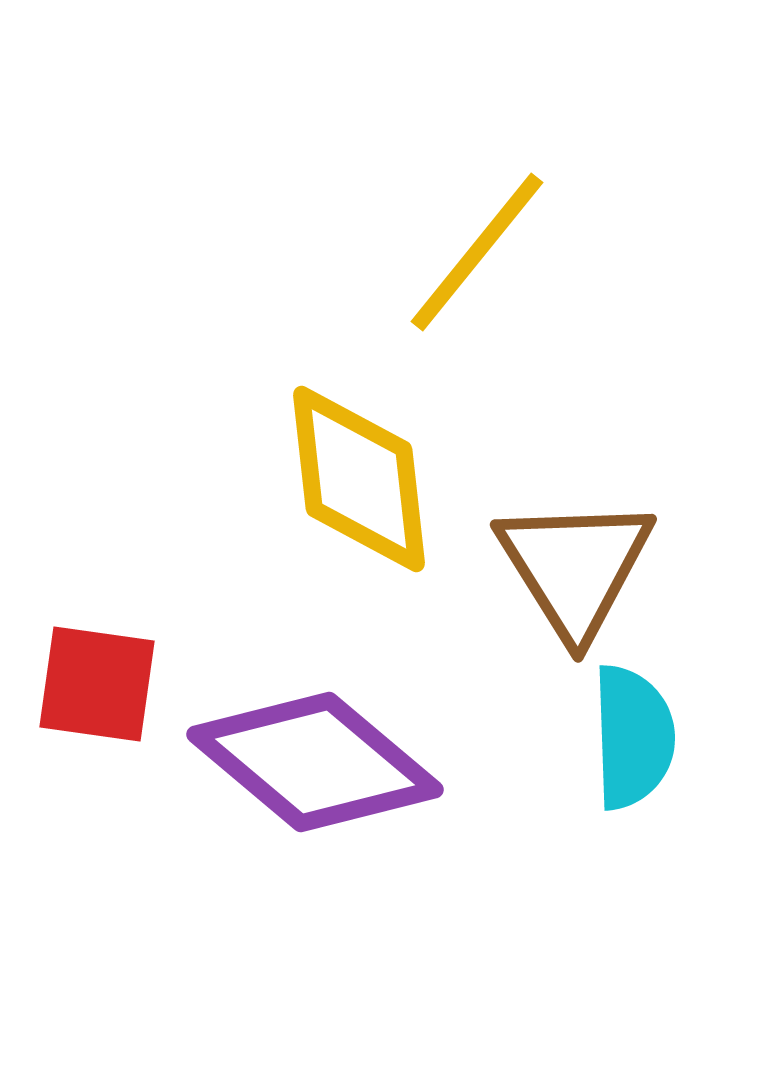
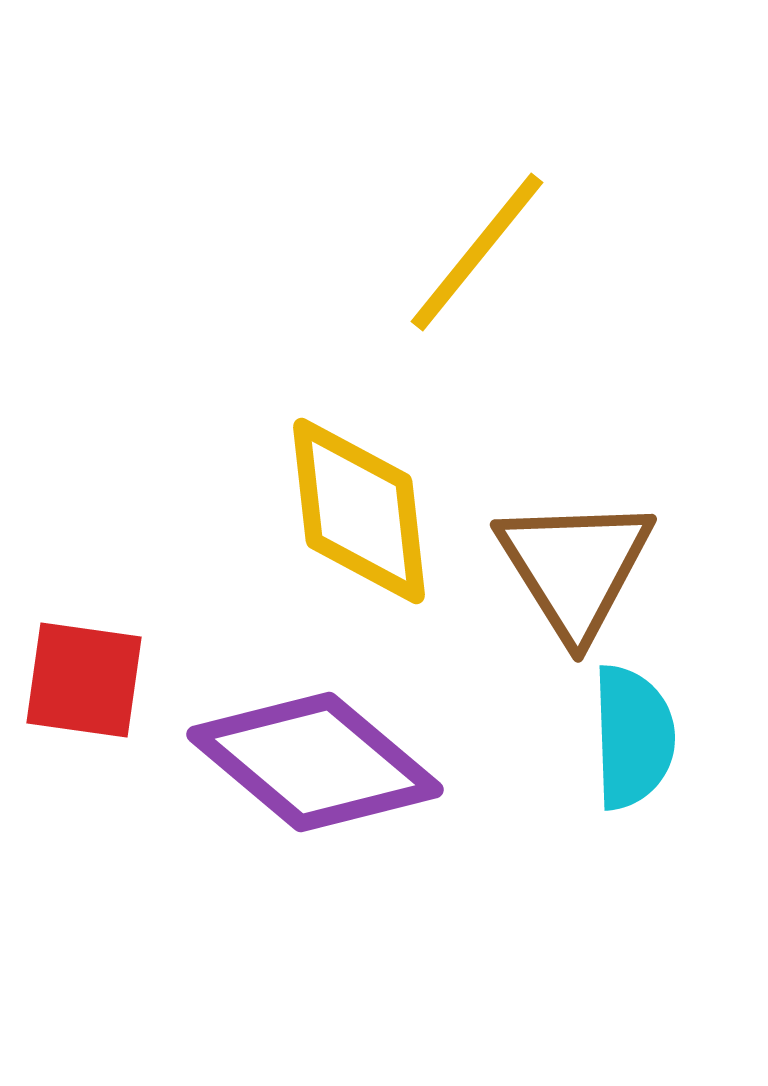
yellow diamond: moved 32 px down
red square: moved 13 px left, 4 px up
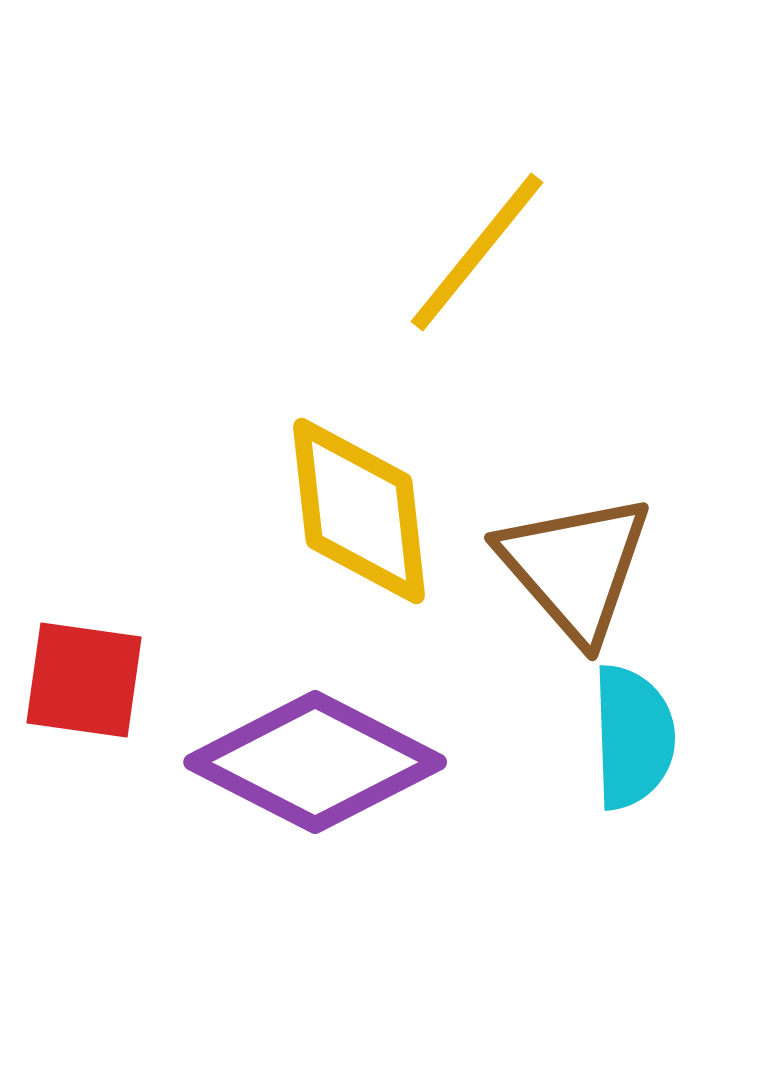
brown triangle: rotated 9 degrees counterclockwise
purple diamond: rotated 13 degrees counterclockwise
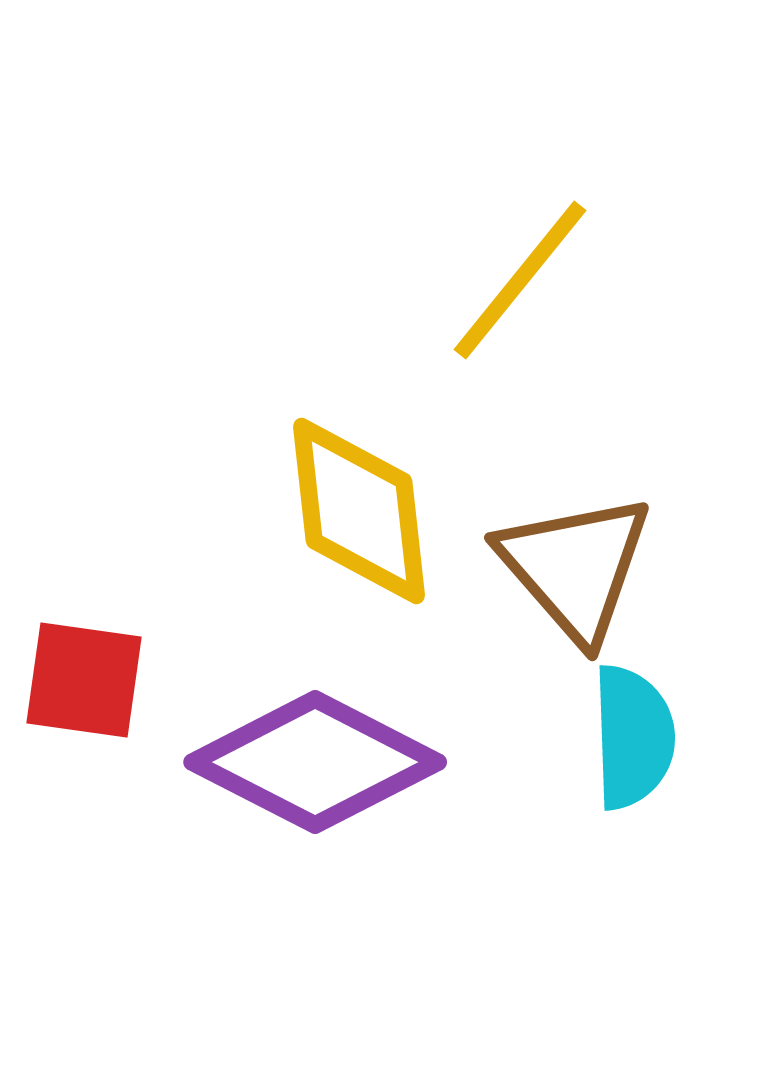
yellow line: moved 43 px right, 28 px down
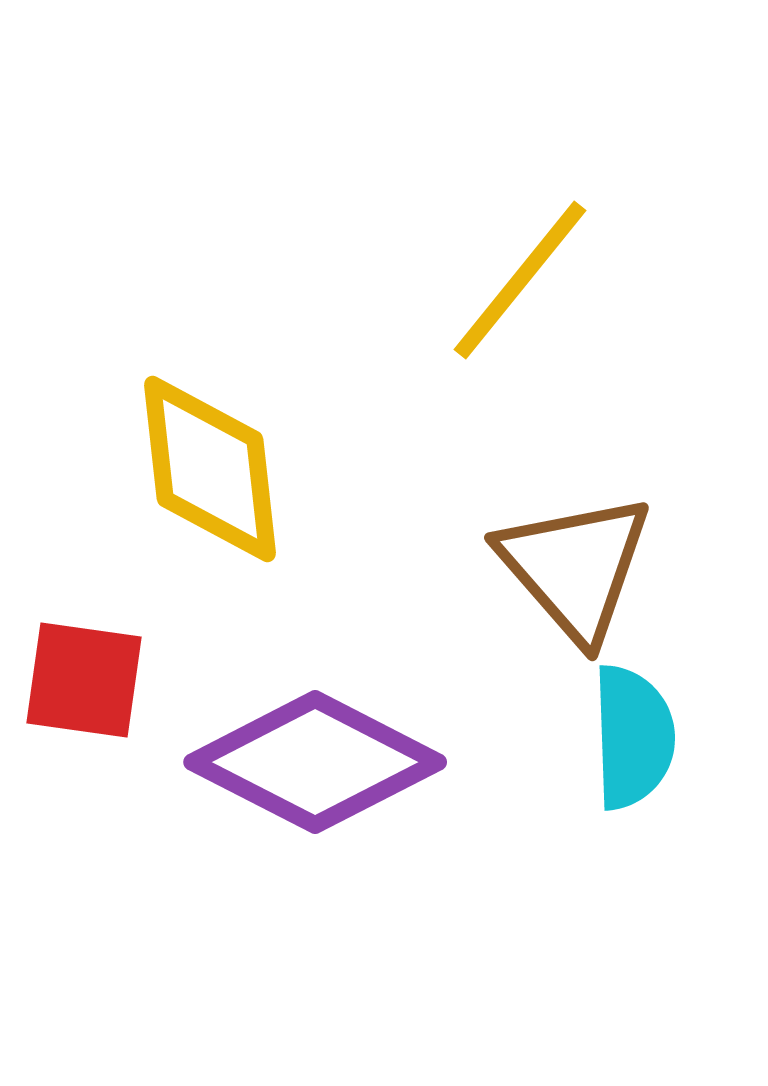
yellow diamond: moved 149 px left, 42 px up
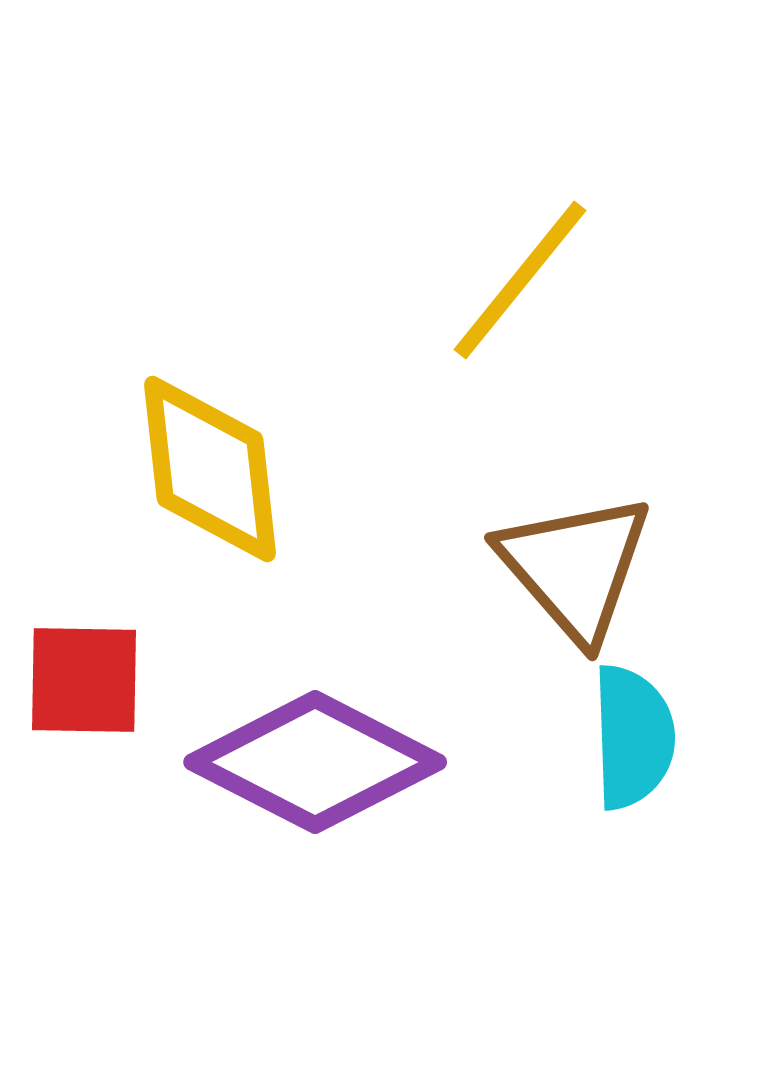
red square: rotated 7 degrees counterclockwise
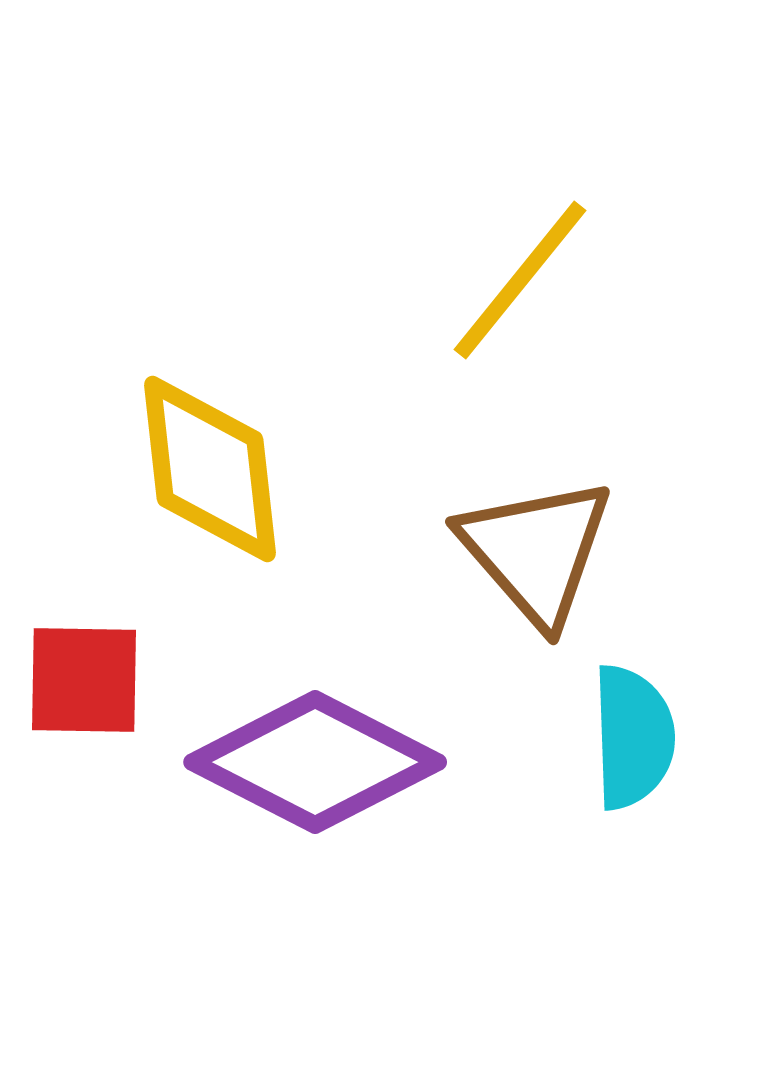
brown triangle: moved 39 px left, 16 px up
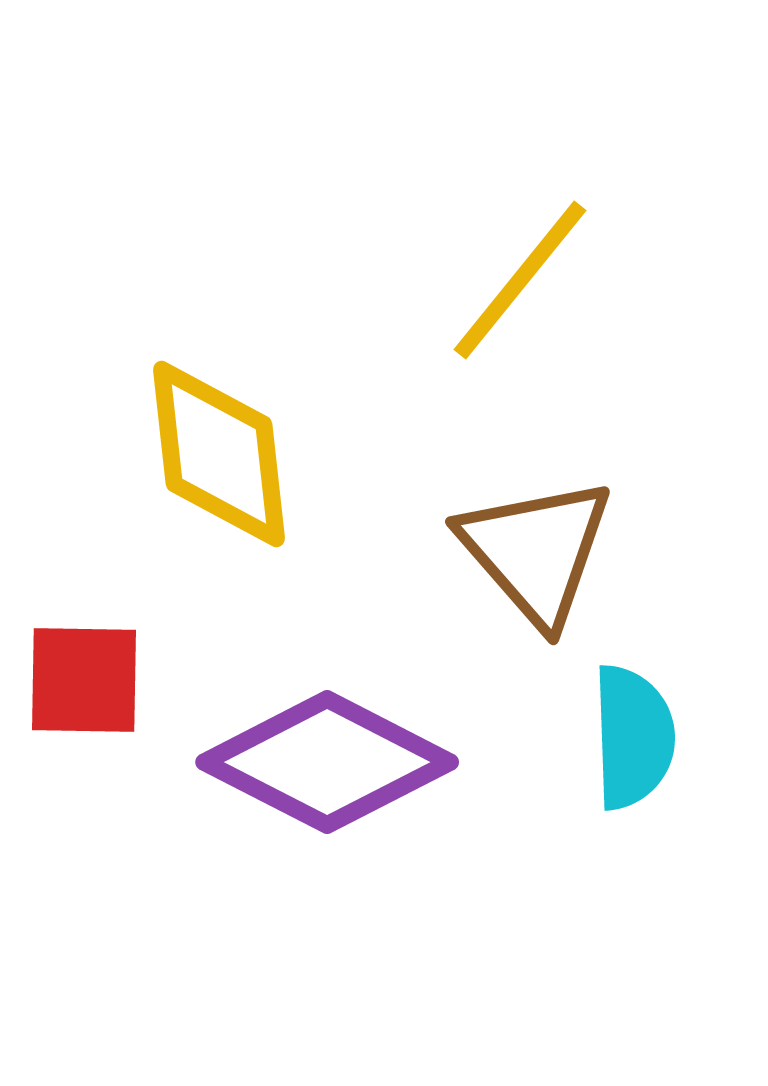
yellow diamond: moved 9 px right, 15 px up
purple diamond: moved 12 px right
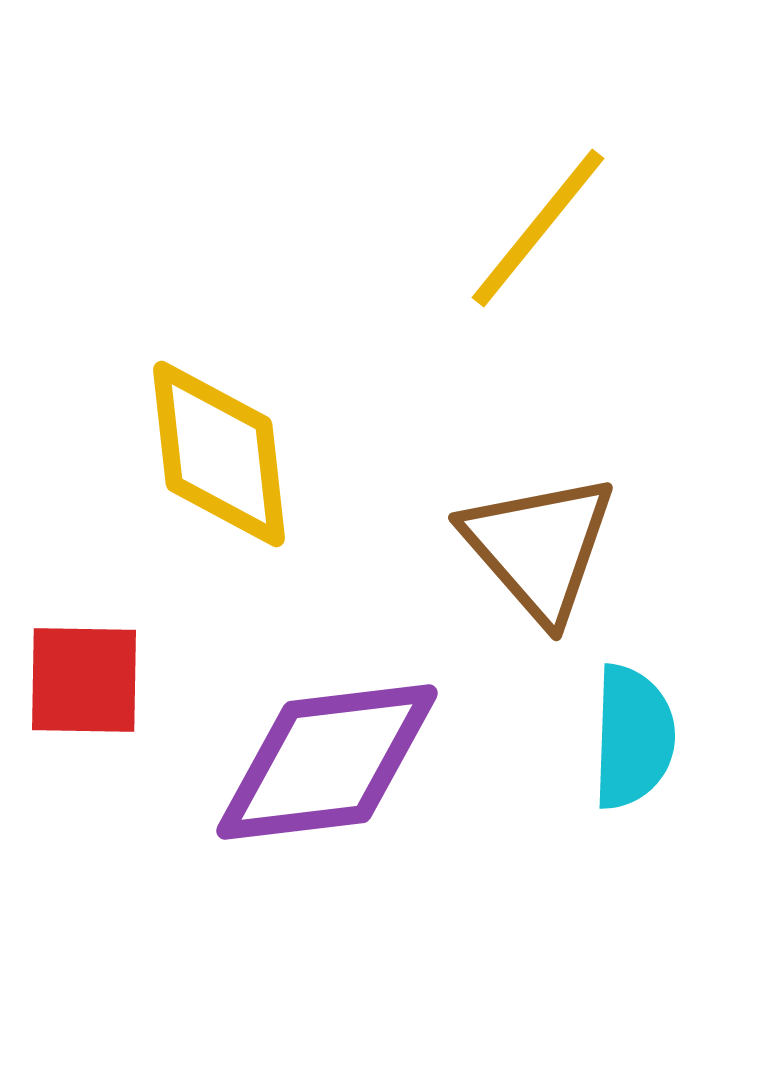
yellow line: moved 18 px right, 52 px up
brown triangle: moved 3 px right, 4 px up
cyan semicircle: rotated 4 degrees clockwise
purple diamond: rotated 34 degrees counterclockwise
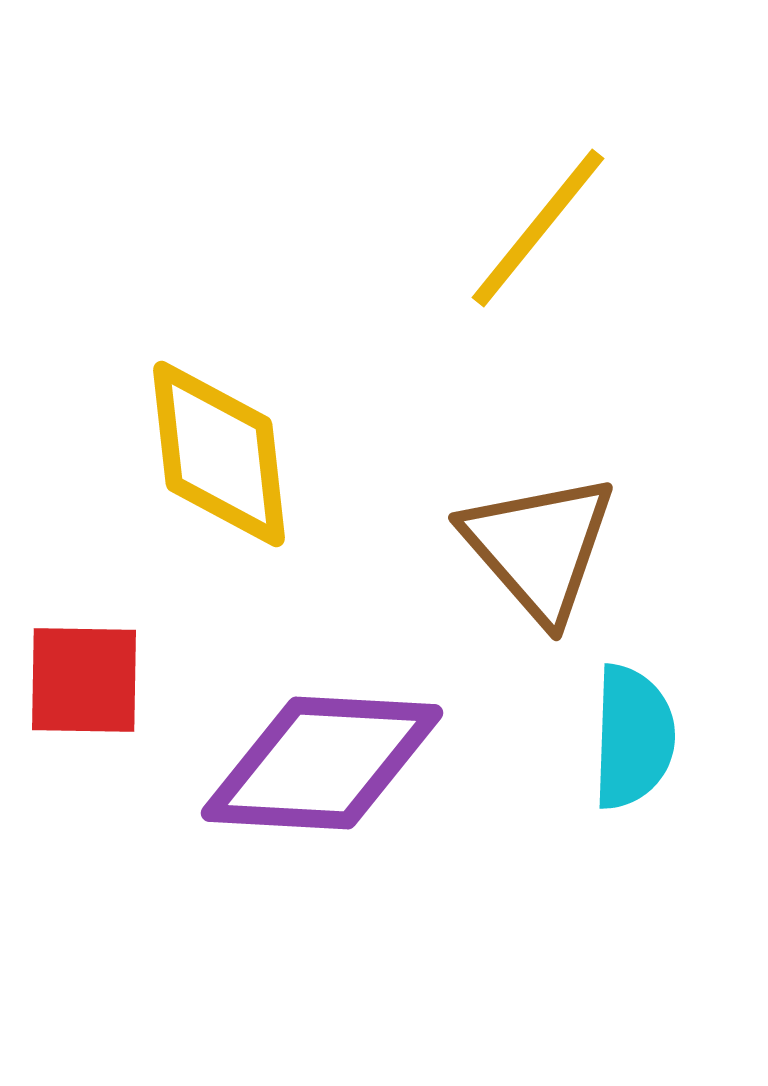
purple diamond: moved 5 px left, 1 px down; rotated 10 degrees clockwise
